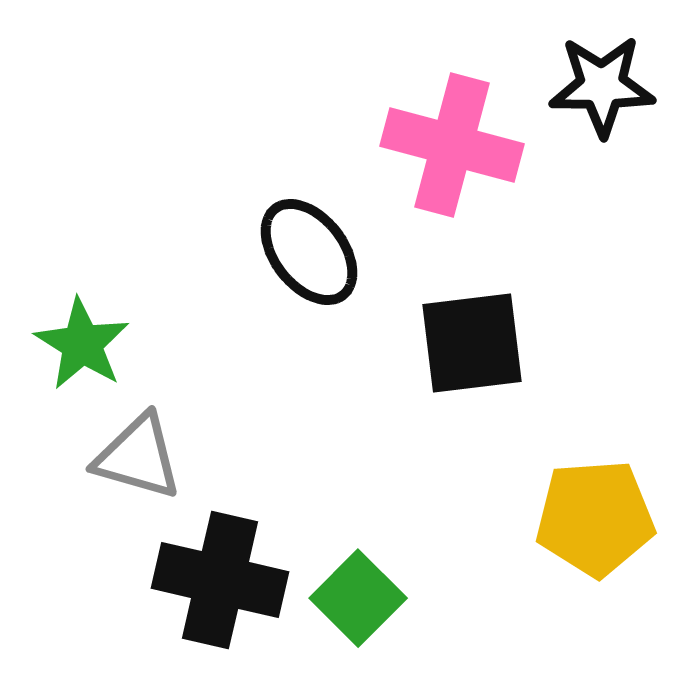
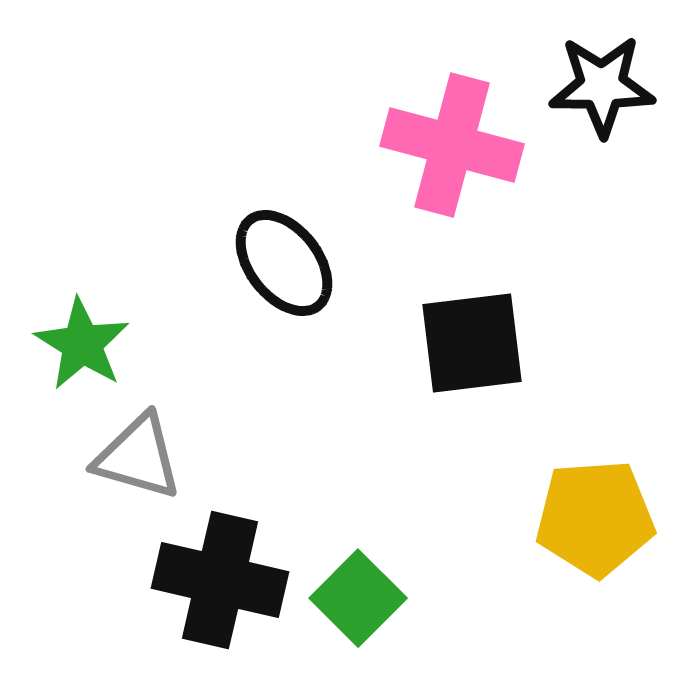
black ellipse: moved 25 px left, 11 px down
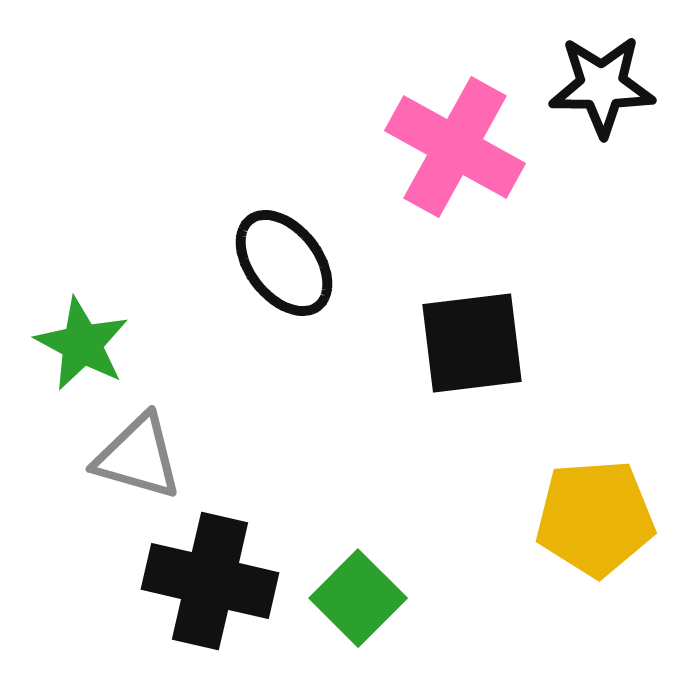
pink cross: moved 3 px right, 2 px down; rotated 14 degrees clockwise
green star: rotated 4 degrees counterclockwise
black cross: moved 10 px left, 1 px down
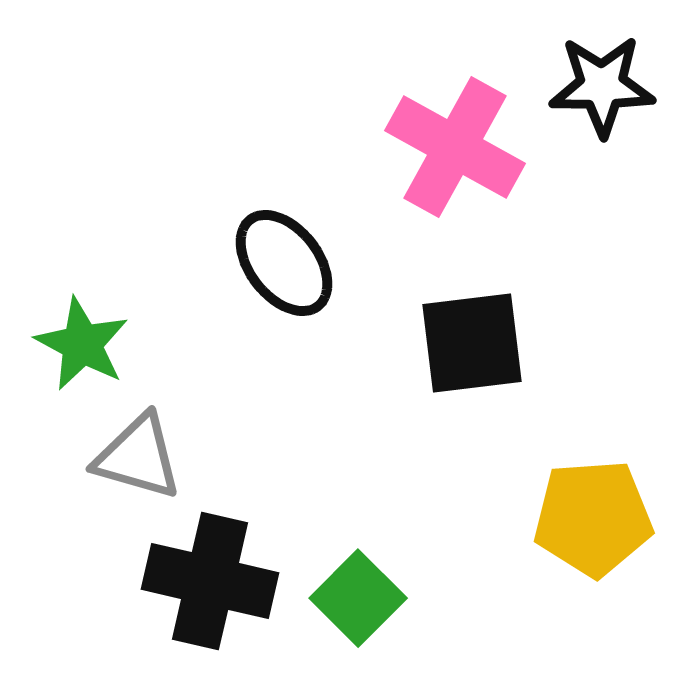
yellow pentagon: moved 2 px left
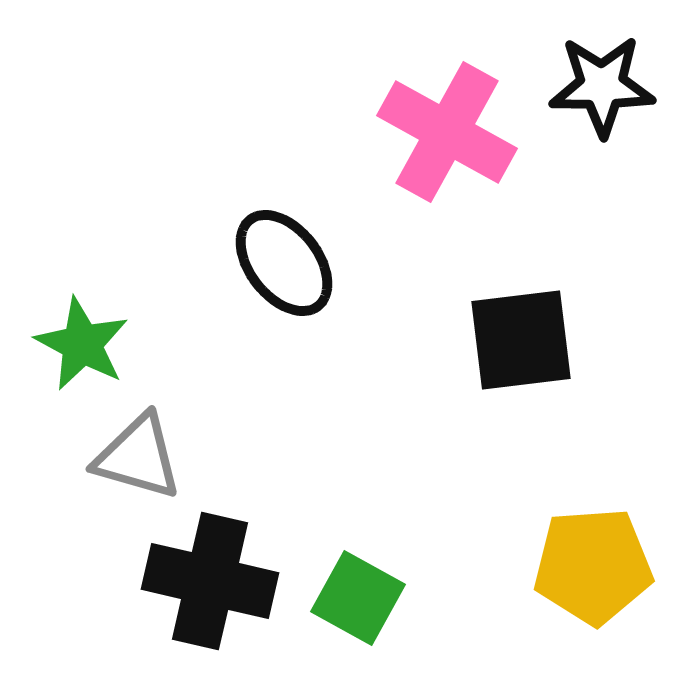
pink cross: moved 8 px left, 15 px up
black square: moved 49 px right, 3 px up
yellow pentagon: moved 48 px down
green square: rotated 16 degrees counterclockwise
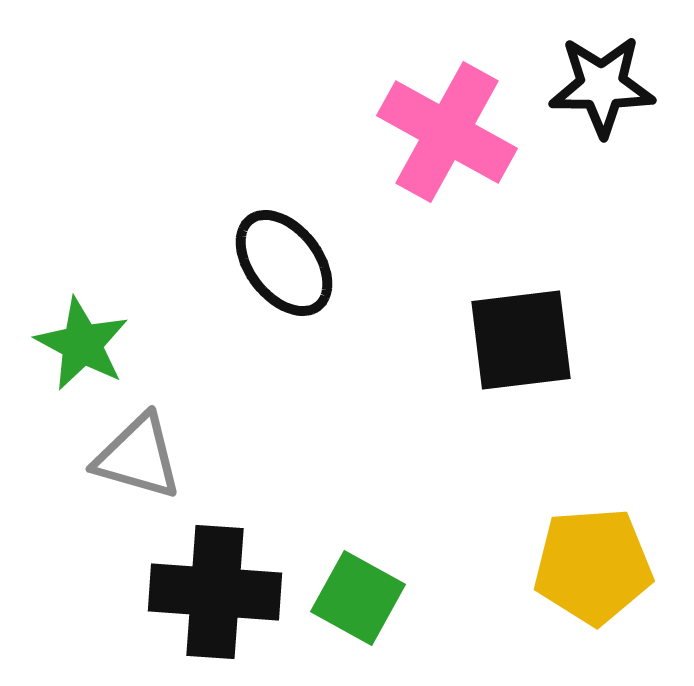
black cross: moved 5 px right, 11 px down; rotated 9 degrees counterclockwise
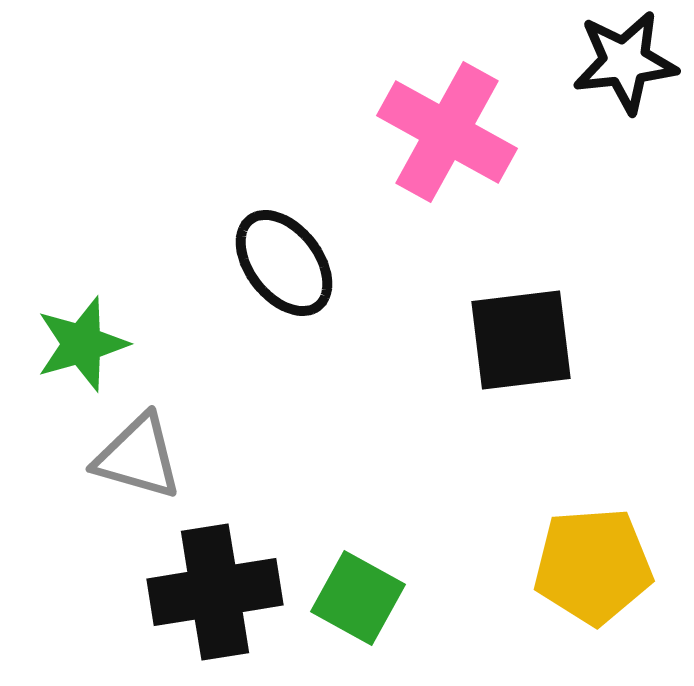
black star: moved 23 px right, 24 px up; rotated 6 degrees counterclockwise
green star: rotated 28 degrees clockwise
black cross: rotated 13 degrees counterclockwise
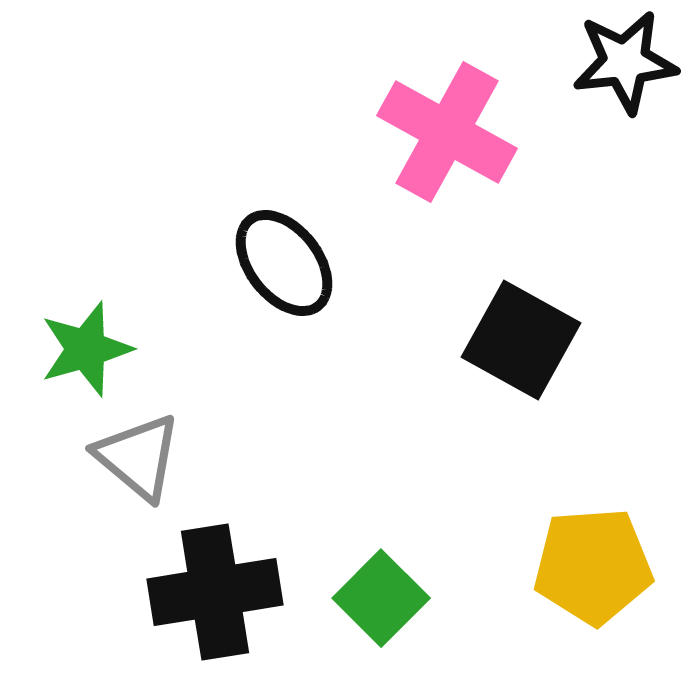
black square: rotated 36 degrees clockwise
green star: moved 4 px right, 5 px down
gray triangle: rotated 24 degrees clockwise
green square: moved 23 px right; rotated 16 degrees clockwise
